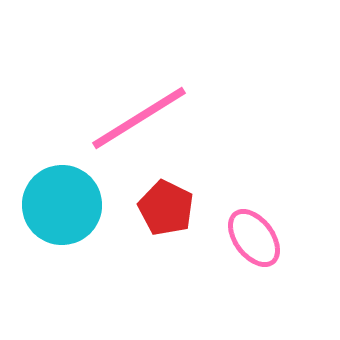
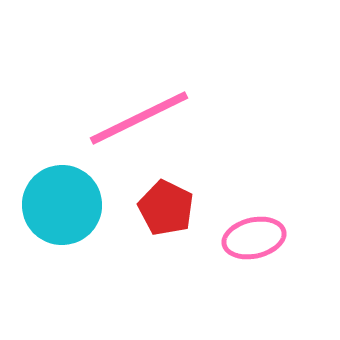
pink line: rotated 6 degrees clockwise
pink ellipse: rotated 66 degrees counterclockwise
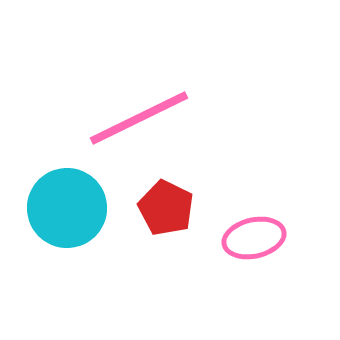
cyan circle: moved 5 px right, 3 px down
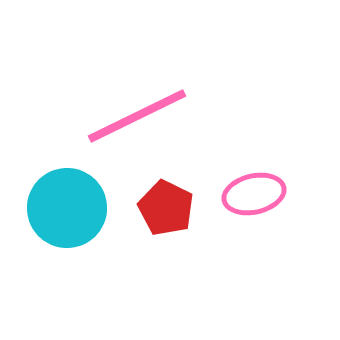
pink line: moved 2 px left, 2 px up
pink ellipse: moved 44 px up
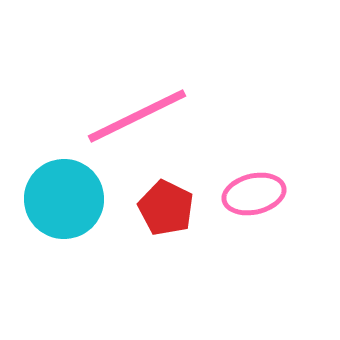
cyan circle: moved 3 px left, 9 px up
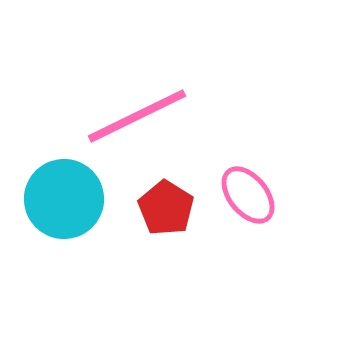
pink ellipse: moved 6 px left, 1 px down; rotated 64 degrees clockwise
red pentagon: rotated 6 degrees clockwise
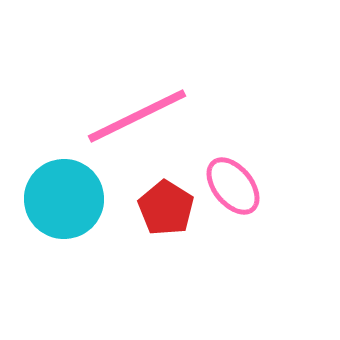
pink ellipse: moved 15 px left, 9 px up
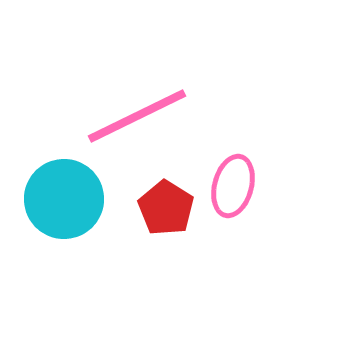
pink ellipse: rotated 54 degrees clockwise
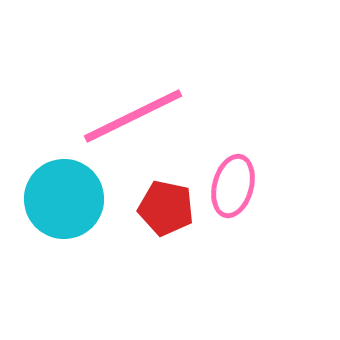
pink line: moved 4 px left
red pentagon: rotated 20 degrees counterclockwise
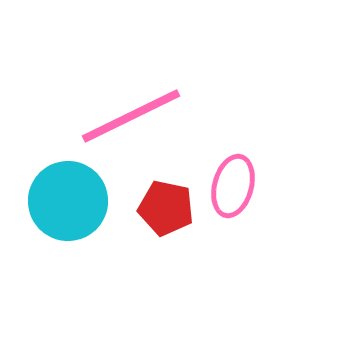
pink line: moved 2 px left
cyan circle: moved 4 px right, 2 px down
